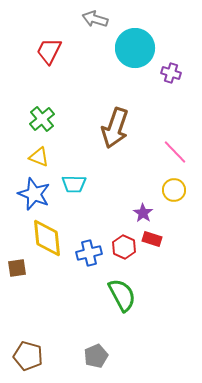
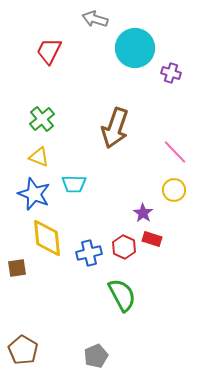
brown pentagon: moved 5 px left, 6 px up; rotated 16 degrees clockwise
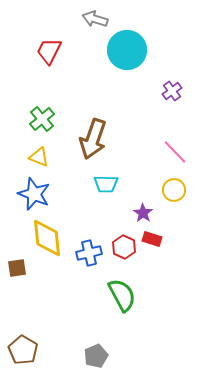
cyan circle: moved 8 px left, 2 px down
purple cross: moved 1 px right, 18 px down; rotated 36 degrees clockwise
brown arrow: moved 22 px left, 11 px down
cyan trapezoid: moved 32 px right
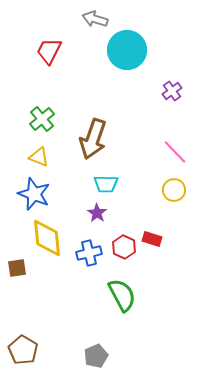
purple star: moved 46 px left
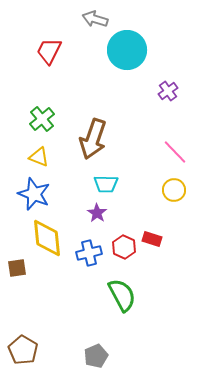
purple cross: moved 4 px left
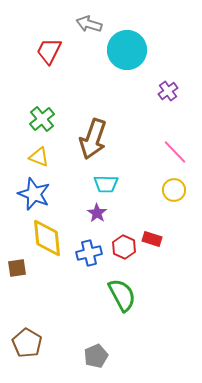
gray arrow: moved 6 px left, 5 px down
brown pentagon: moved 4 px right, 7 px up
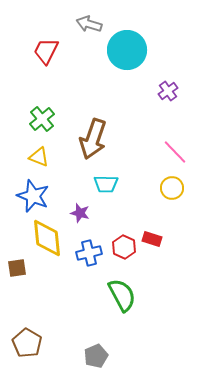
red trapezoid: moved 3 px left
yellow circle: moved 2 px left, 2 px up
blue star: moved 1 px left, 2 px down
purple star: moved 17 px left; rotated 18 degrees counterclockwise
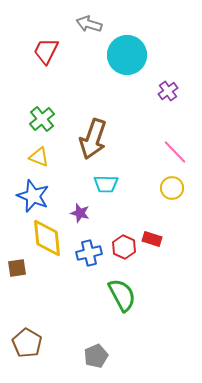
cyan circle: moved 5 px down
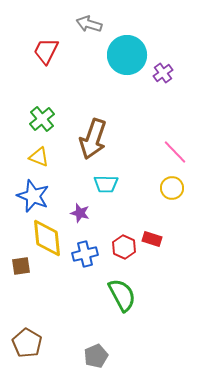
purple cross: moved 5 px left, 18 px up
blue cross: moved 4 px left, 1 px down
brown square: moved 4 px right, 2 px up
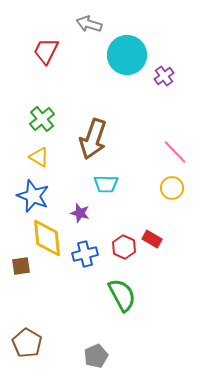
purple cross: moved 1 px right, 3 px down
yellow triangle: rotated 10 degrees clockwise
red rectangle: rotated 12 degrees clockwise
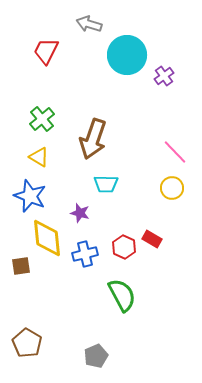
blue star: moved 3 px left
